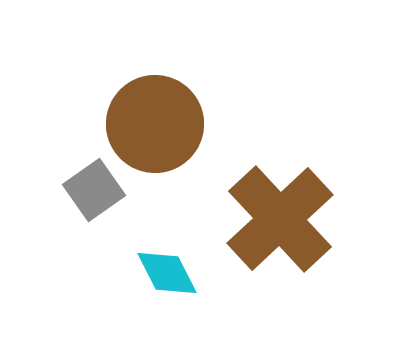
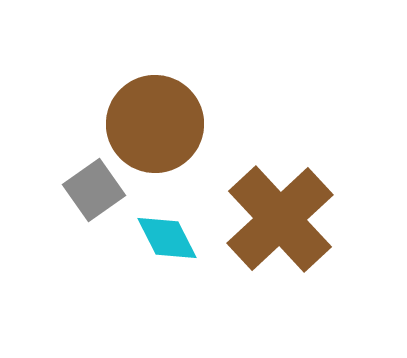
cyan diamond: moved 35 px up
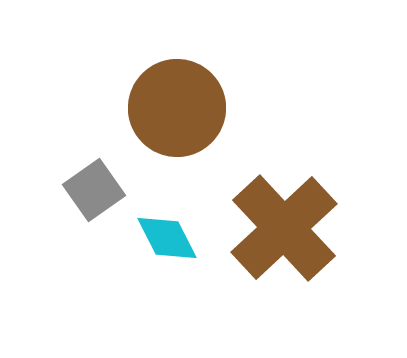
brown circle: moved 22 px right, 16 px up
brown cross: moved 4 px right, 9 px down
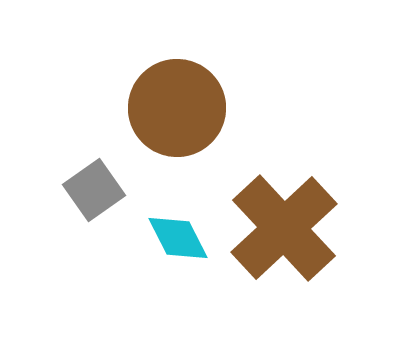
cyan diamond: moved 11 px right
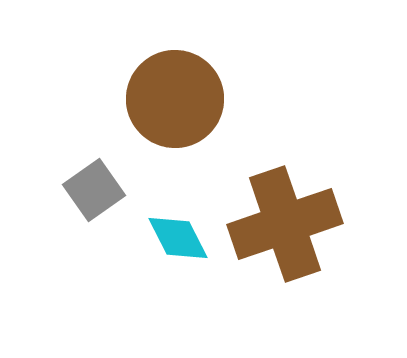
brown circle: moved 2 px left, 9 px up
brown cross: moved 1 px right, 4 px up; rotated 24 degrees clockwise
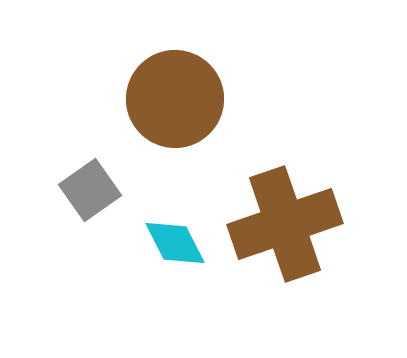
gray square: moved 4 px left
cyan diamond: moved 3 px left, 5 px down
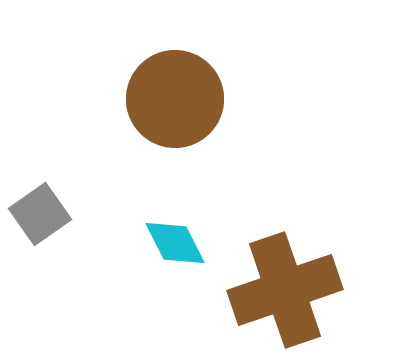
gray square: moved 50 px left, 24 px down
brown cross: moved 66 px down
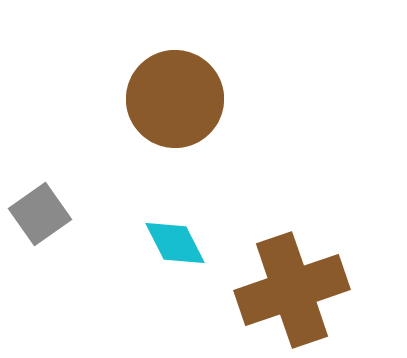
brown cross: moved 7 px right
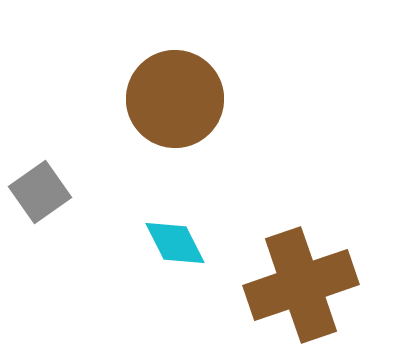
gray square: moved 22 px up
brown cross: moved 9 px right, 5 px up
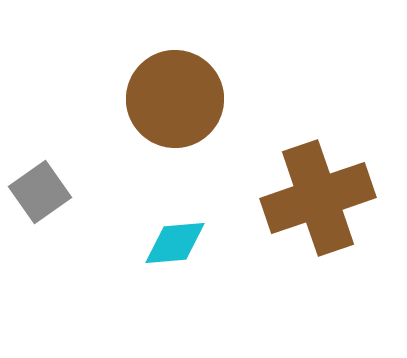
cyan diamond: rotated 68 degrees counterclockwise
brown cross: moved 17 px right, 87 px up
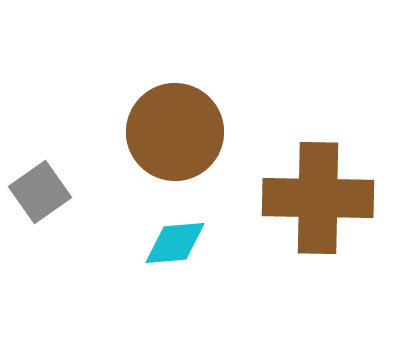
brown circle: moved 33 px down
brown cross: rotated 20 degrees clockwise
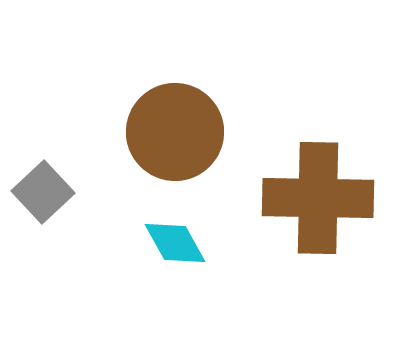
gray square: moved 3 px right; rotated 8 degrees counterclockwise
cyan diamond: rotated 66 degrees clockwise
